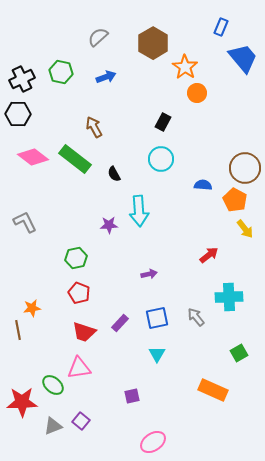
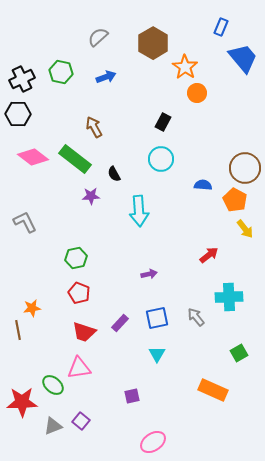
purple star at (109, 225): moved 18 px left, 29 px up
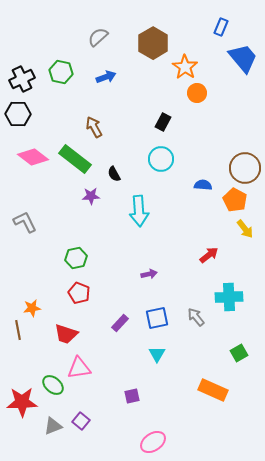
red trapezoid at (84, 332): moved 18 px left, 2 px down
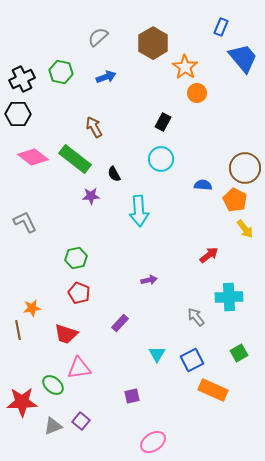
purple arrow at (149, 274): moved 6 px down
blue square at (157, 318): moved 35 px right, 42 px down; rotated 15 degrees counterclockwise
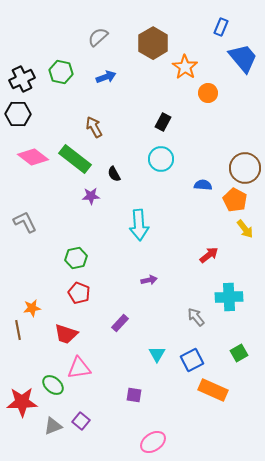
orange circle at (197, 93): moved 11 px right
cyan arrow at (139, 211): moved 14 px down
purple square at (132, 396): moved 2 px right, 1 px up; rotated 21 degrees clockwise
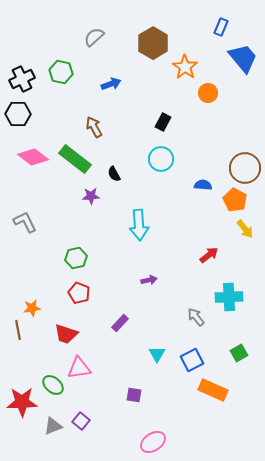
gray semicircle at (98, 37): moved 4 px left
blue arrow at (106, 77): moved 5 px right, 7 px down
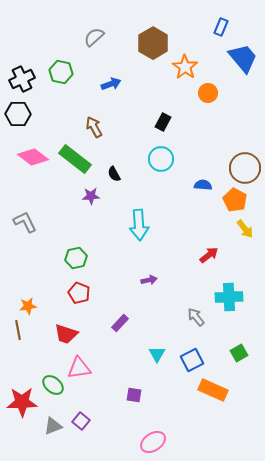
orange star at (32, 308): moved 4 px left, 2 px up
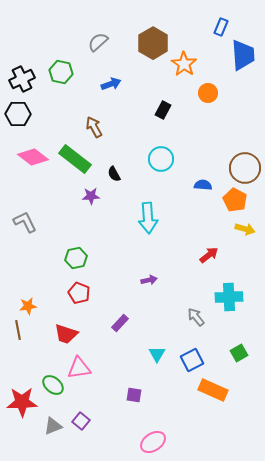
gray semicircle at (94, 37): moved 4 px right, 5 px down
blue trapezoid at (243, 58): moved 3 px up; rotated 36 degrees clockwise
orange star at (185, 67): moved 1 px left, 3 px up
black rectangle at (163, 122): moved 12 px up
cyan arrow at (139, 225): moved 9 px right, 7 px up
yellow arrow at (245, 229): rotated 36 degrees counterclockwise
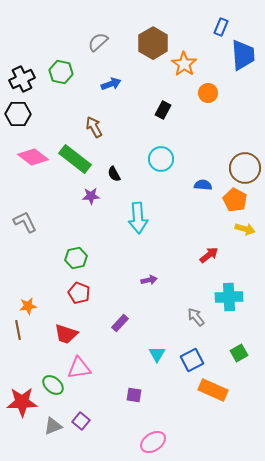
cyan arrow at (148, 218): moved 10 px left
